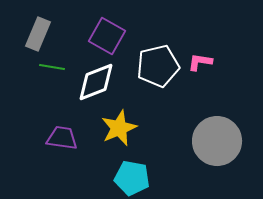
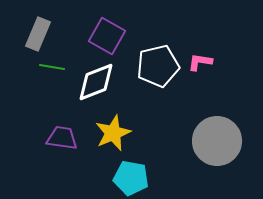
yellow star: moved 6 px left, 5 px down
cyan pentagon: moved 1 px left
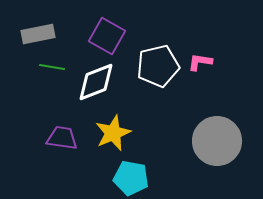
gray rectangle: rotated 56 degrees clockwise
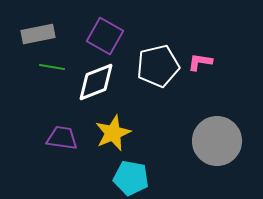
purple square: moved 2 px left
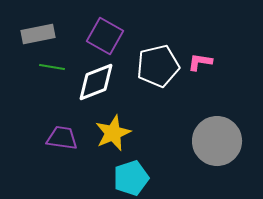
cyan pentagon: rotated 28 degrees counterclockwise
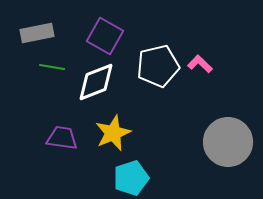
gray rectangle: moved 1 px left, 1 px up
pink L-shape: moved 2 px down; rotated 35 degrees clockwise
gray circle: moved 11 px right, 1 px down
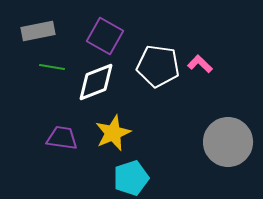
gray rectangle: moved 1 px right, 2 px up
white pentagon: rotated 21 degrees clockwise
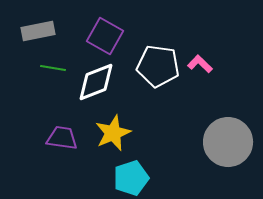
green line: moved 1 px right, 1 px down
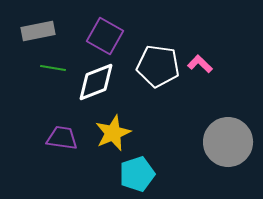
cyan pentagon: moved 6 px right, 4 px up
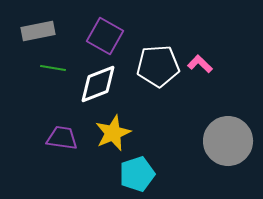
white pentagon: rotated 12 degrees counterclockwise
white diamond: moved 2 px right, 2 px down
gray circle: moved 1 px up
